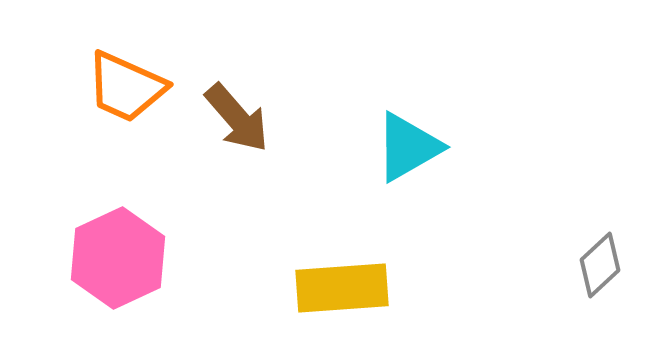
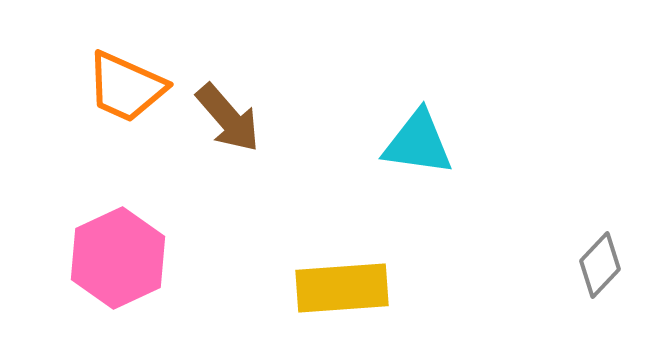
brown arrow: moved 9 px left
cyan triangle: moved 10 px right, 4 px up; rotated 38 degrees clockwise
gray diamond: rotated 4 degrees counterclockwise
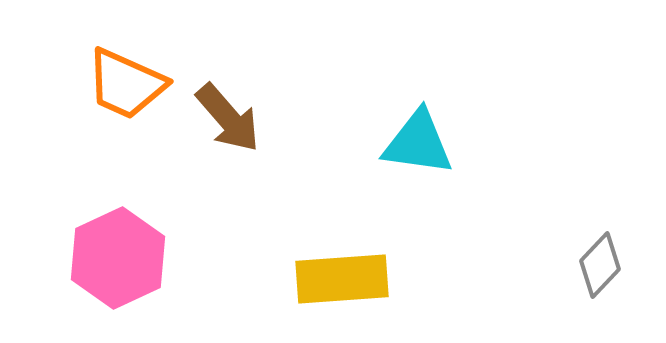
orange trapezoid: moved 3 px up
yellow rectangle: moved 9 px up
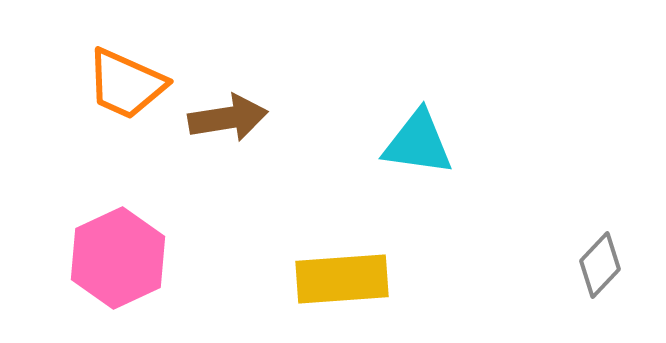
brown arrow: rotated 58 degrees counterclockwise
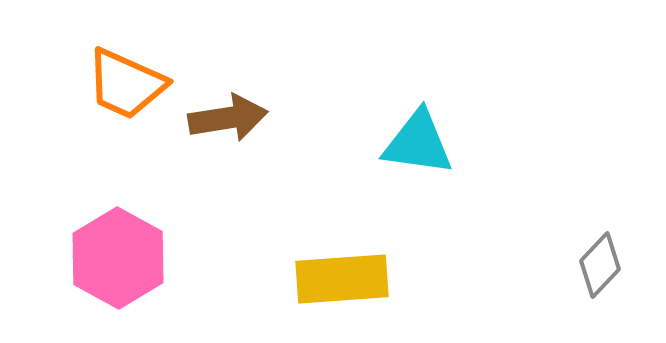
pink hexagon: rotated 6 degrees counterclockwise
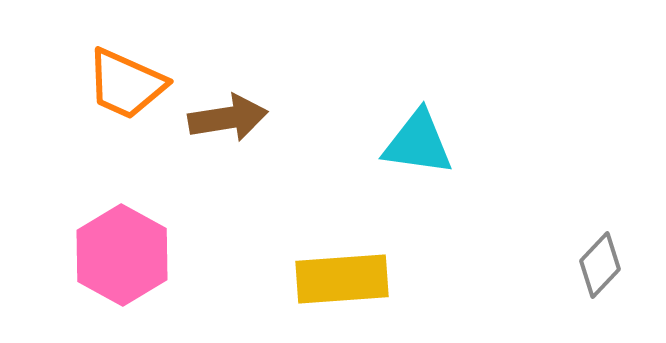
pink hexagon: moved 4 px right, 3 px up
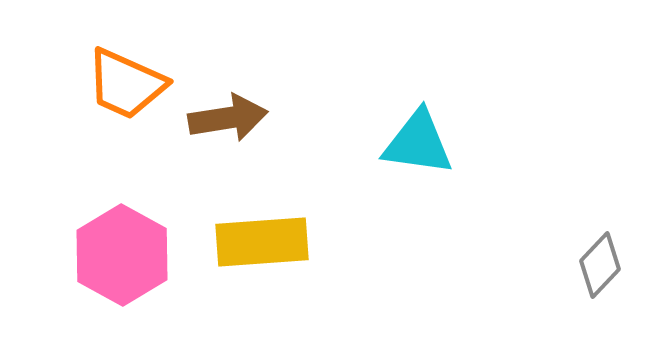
yellow rectangle: moved 80 px left, 37 px up
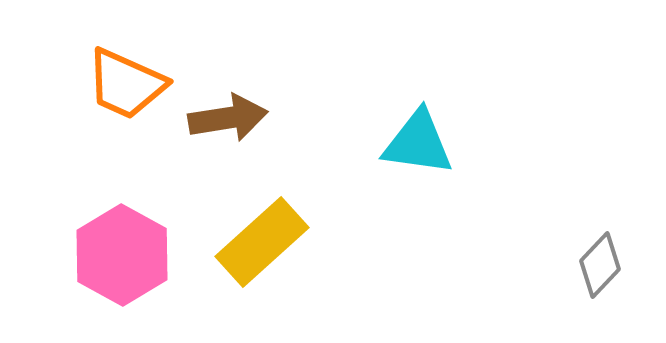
yellow rectangle: rotated 38 degrees counterclockwise
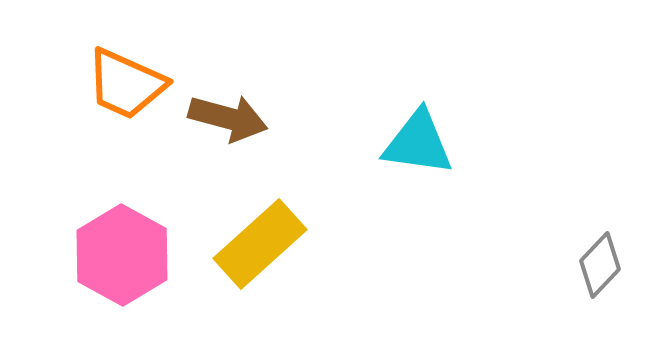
brown arrow: rotated 24 degrees clockwise
yellow rectangle: moved 2 px left, 2 px down
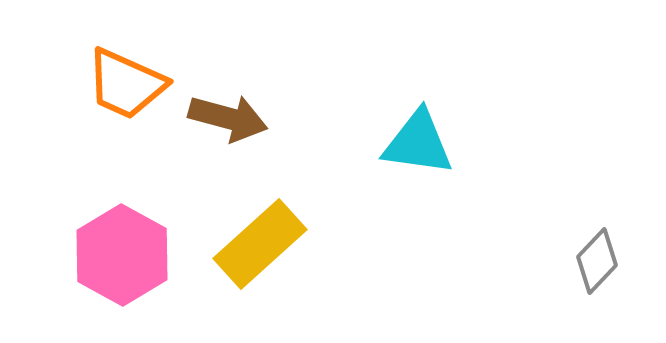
gray diamond: moved 3 px left, 4 px up
